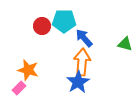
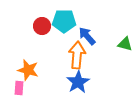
blue arrow: moved 3 px right, 2 px up
orange arrow: moved 5 px left, 7 px up
pink rectangle: rotated 40 degrees counterclockwise
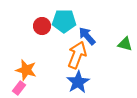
orange arrow: rotated 16 degrees clockwise
orange star: moved 2 px left
pink rectangle: rotated 32 degrees clockwise
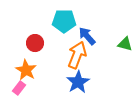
red circle: moved 7 px left, 17 px down
orange star: rotated 15 degrees clockwise
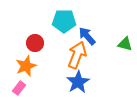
orange star: moved 4 px up; rotated 20 degrees clockwise
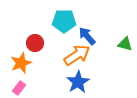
orange arrow: rotated 36 degrees clockwise
orange star: moved 5 px left, 3 px up
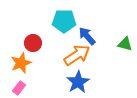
red circle: moved 2 px left
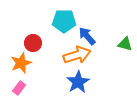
orange arrow: rotated 16 degrees clockwise
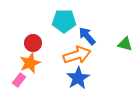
orange star: moved 9 px right
blue star: moved 4 px up
pink rectangle: moved 8 px up
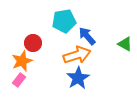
cyan pentagon: rotated 10 degrees counterclockwise
green triangle: rotated 14 degrees clockwise
orange star: moved 8 px left, 2 px up
